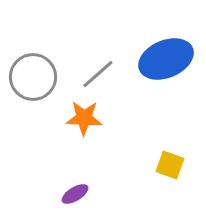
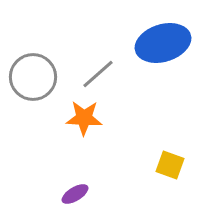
blue ellipse: moved 3 px left, 16 px up; rotated 6 degrees clockwise
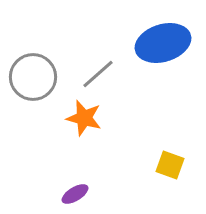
orange star: rotated 12 degrees clockwise
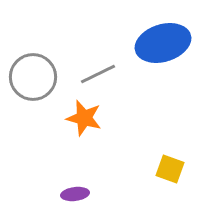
gray line: rotated 15 degrees clockwise
yellow square: moved 4 px down
purple ellipse: rotated 24 degrees clockwise
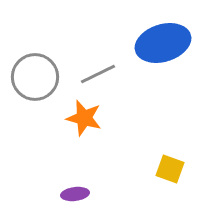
gray circle: moved 2 px right
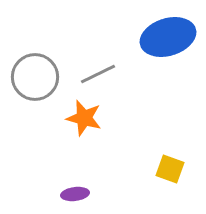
blue ellipse: moved 5 px right, 6 px up
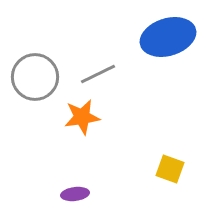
orange star: moved 2 px left, 1 px up; rotated 24 degrees counterclockwise
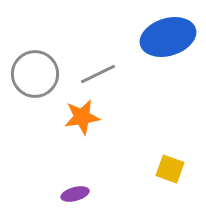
gray circle: moved 3 px up
purple ellipse: rotated 8 degrees counterclockwise
